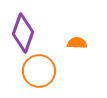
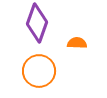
purple diamond: moved 14 px right, 10 px up
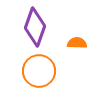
purple diamond: moved 2 px left, 4 px down
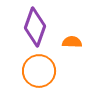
orange semicircle: moved 5 px left, 1 px up
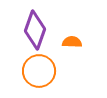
purple diamond: moved 3 px down
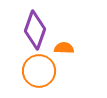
orange semicircle: moved 8 px left, 6 px down
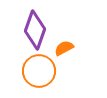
orange semicircle: rotated 30 degrees counterclockwise
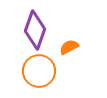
orange semicircle: moved 5 px right, 1 px up
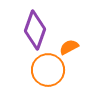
orange circle: moved 9 px right, 1 px up
